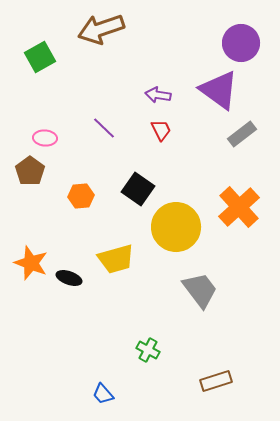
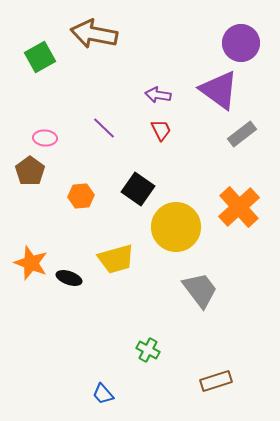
brown arrow: moved 7 px left, 5 px down; rotated 30 degrees clockwise
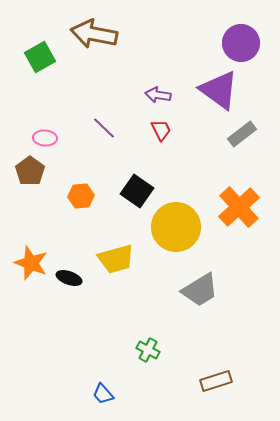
black square: moved 1 px left, 2 px down
gray trapezoid: rotated 96 degrees clockwise
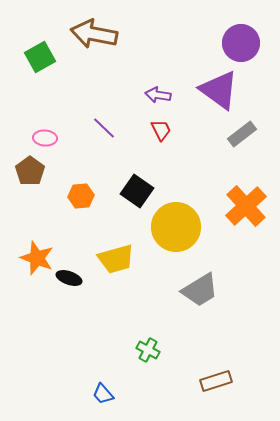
orange cross: moved 7 px right, 1 px up
orange star: moved 6 px right, 5 px up
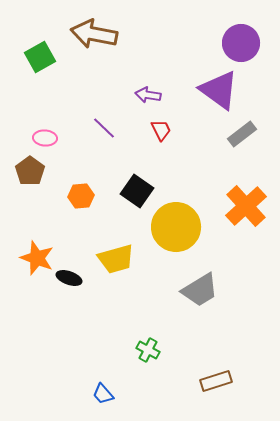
purple arrow: moved 10 px left
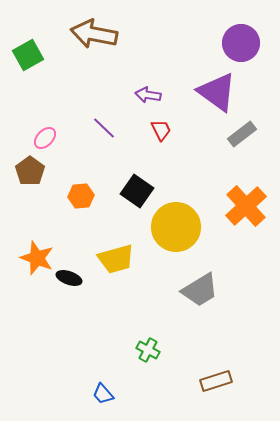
green square: moved 12 px left, 2 px up
purple triangle: moved 2 px left, 2 px down
pink ellipse: rotated 50 degrees counterclockwise
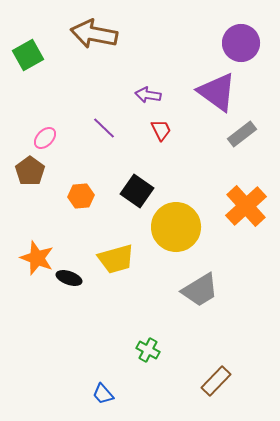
brown rectangle: rotated 28 degrees counterclockwise
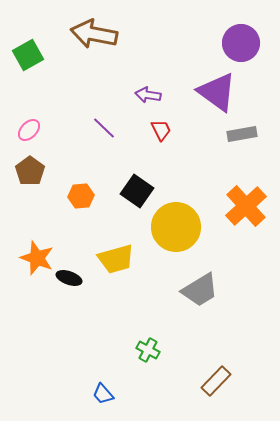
gray rectangle: rotated 28 degrees clockwise
pink ellipse: moved 16 px left, 8 px up
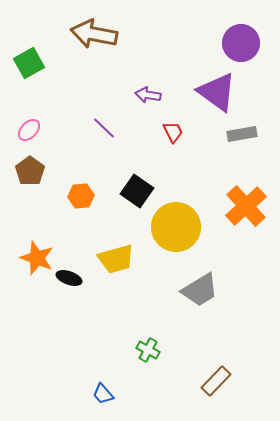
green square: moved 1 px right, 8 px down
red trapezoid: moved 12 px right, 2 px down
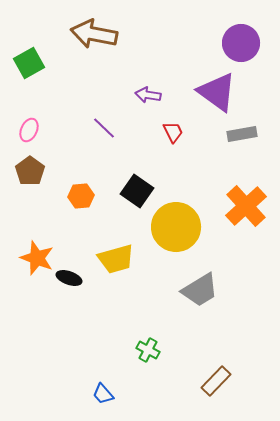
pink ellipse: rotated 20 degrees counterclockwise
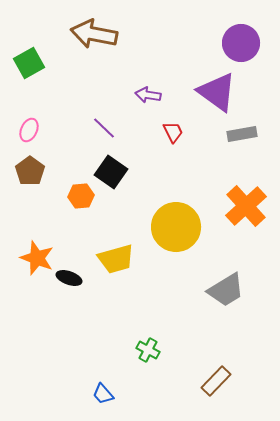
black square: moved 26 px left, 19 px up
gray trapezoid: moved 26 px right
